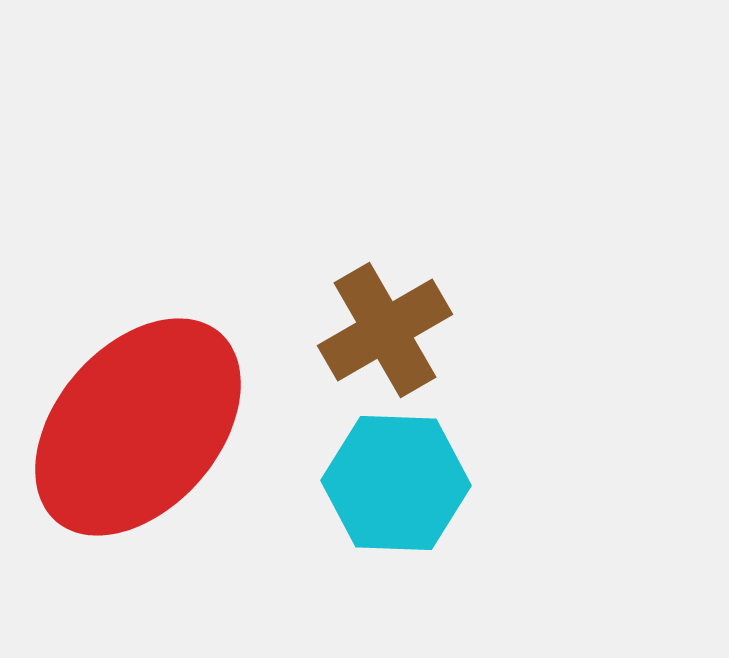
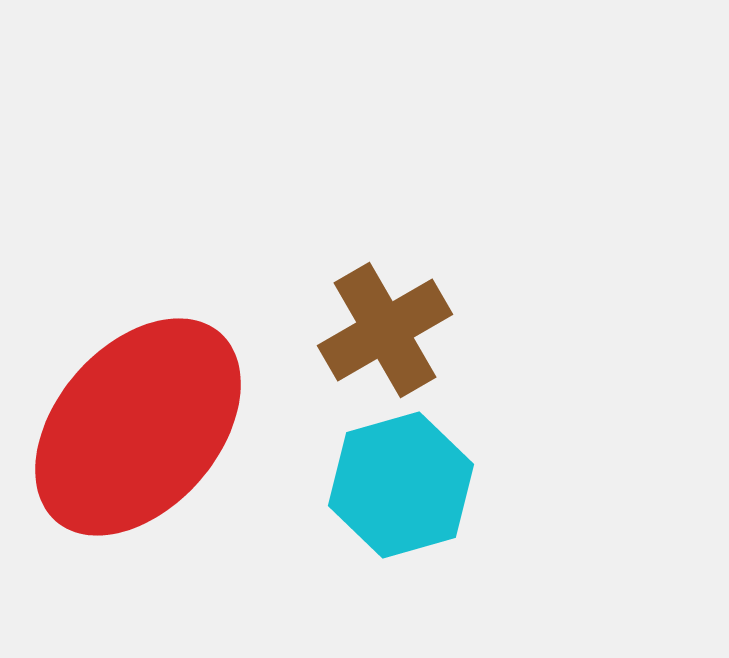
cyan hexagon: moved 5 px right, 2 px down; rotated 18 degrees counterclockwise
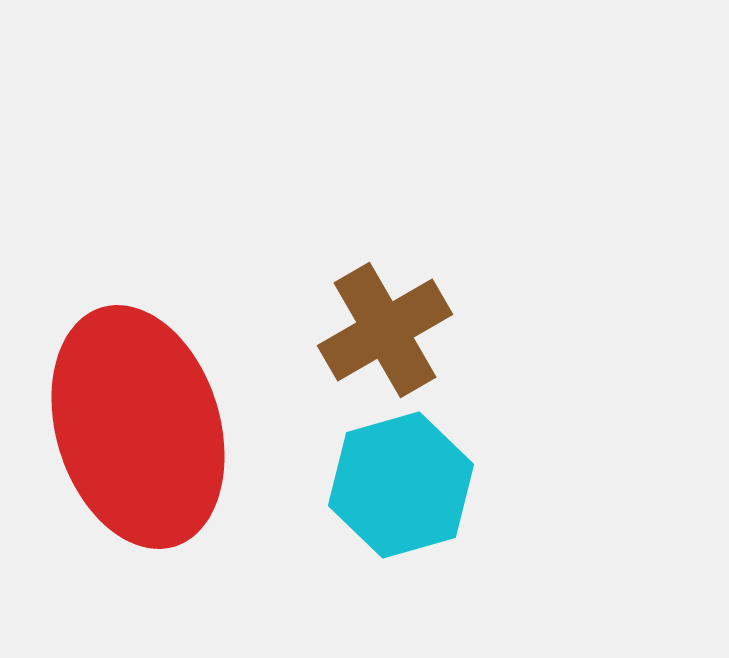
red ellipse: rotated 58 degrees counterclockwise
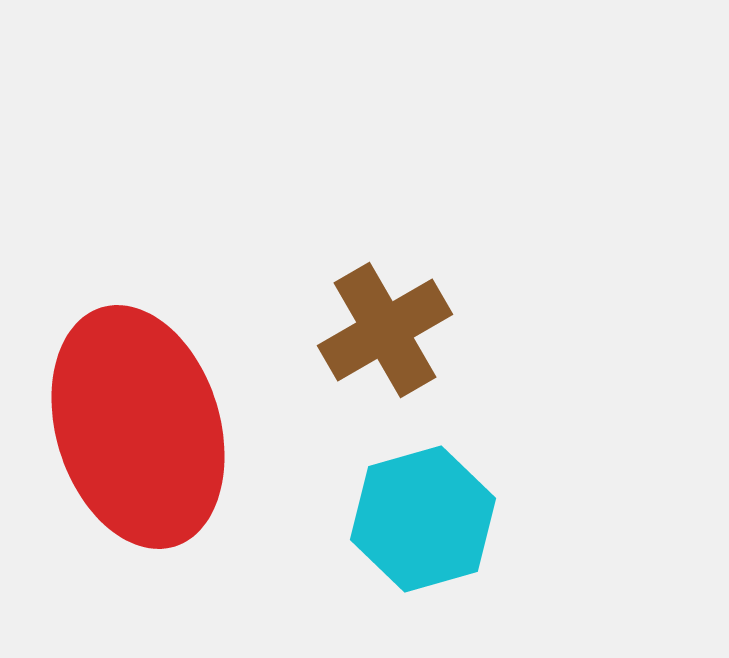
cyan hexagon: moved 22 px right, 34 px down
